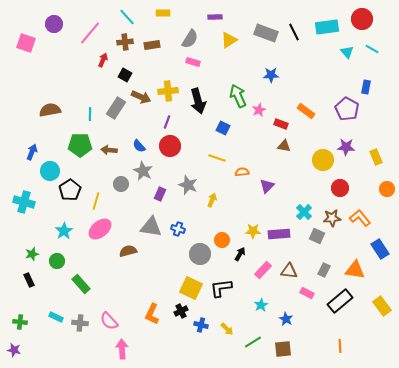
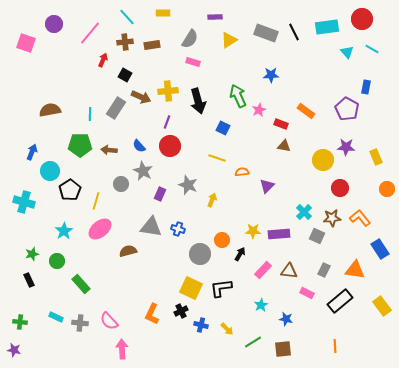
blue star at (286, 319): rotated 16 degrees counterclockwise
orange line at (340, 346): moved 5 px left
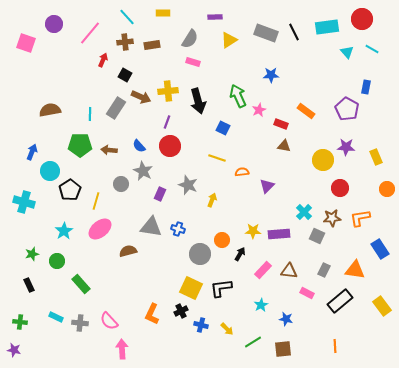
orange L-shape at (360, 218): rotated 60 degrees counterclockwise
black rectangle at (29, 280): moved 5 px down
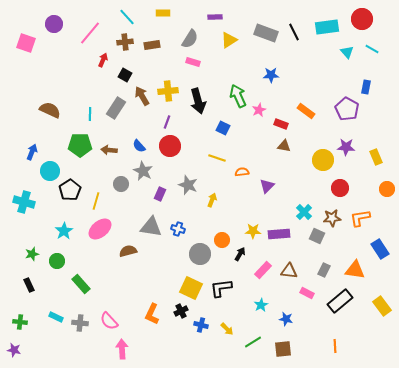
brown arrow at (141, 97): moved 1 px right, 1 px up; rotated 144 degrees counterclockwise
brown semicircle at (50, 110): rotated 35 degrees clockwise
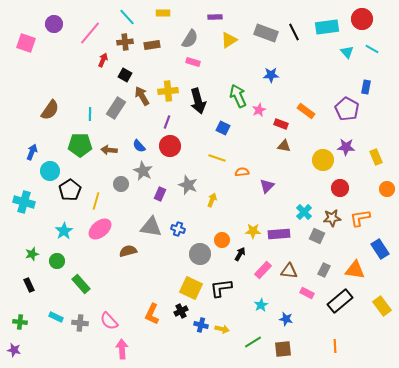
brown semicircle at (50, 110): rotated 100 degrees clockwise
yellow arrow at (227, 329): moved 5 px left; rotated 32 degrees counterclockwise
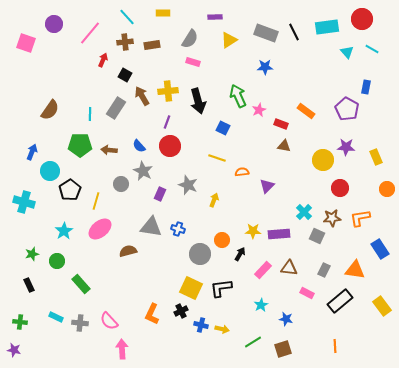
blue star at (271, 75): moved 6 px left, 8 px up
yellow arrow at (212, 200): moved 2 px right
brown triangle at (289, 271): moved 3 px up
brown square at (283, 349): rotated 12 degrees counterclockwise
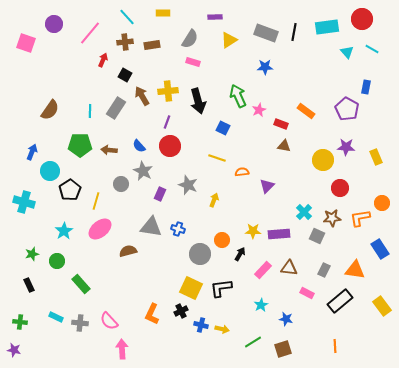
black line at (294, 32): rotated 36 degrees clockwise
cyan line at (90, 114): moved 3 px up
orange circle at (387, 189): moved 5 px left, 14 px down
